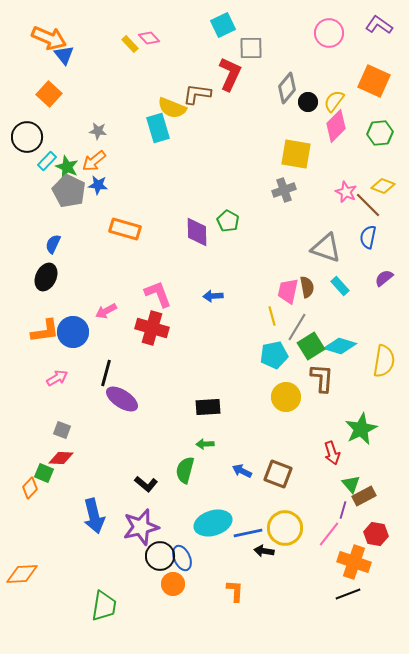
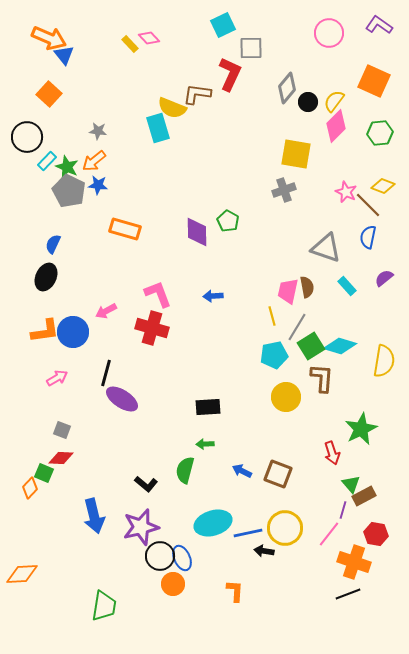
cyan rectangle at (340, 286): moved 7 px right
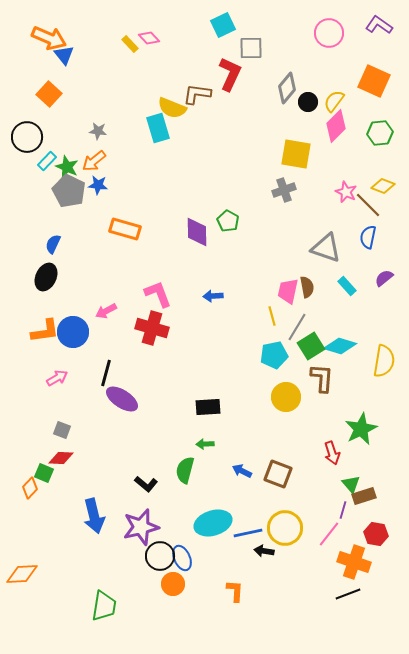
brown rectangle at (364, 496): rotated 10 degrees clockwise
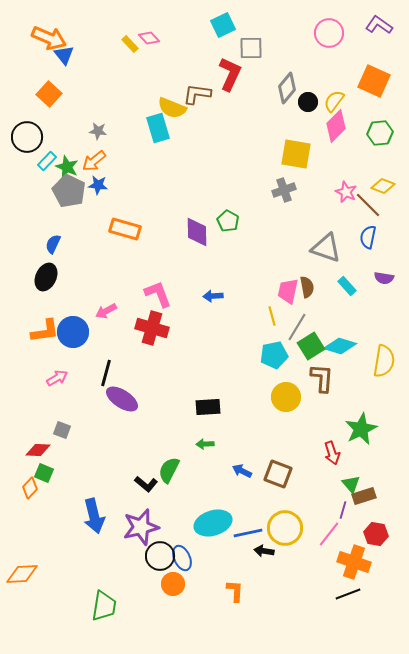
purple semicircle at (384, 278): rotated 132 degrees counterclockwise
red diamond at (61, 458): moved 23 px left, 8 px up
green semicircle at (185, 470): moved 16 px left; rotated 12 degrees clockwise
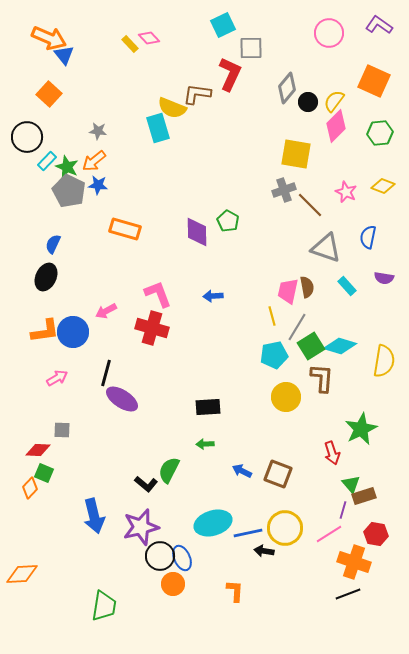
brown line at (368, 205): moved 58 px left
gray square at (62, 430): rotated 18 degrees counterclockwise
pink line at (329, 534): rotated 20 degrees clockwise
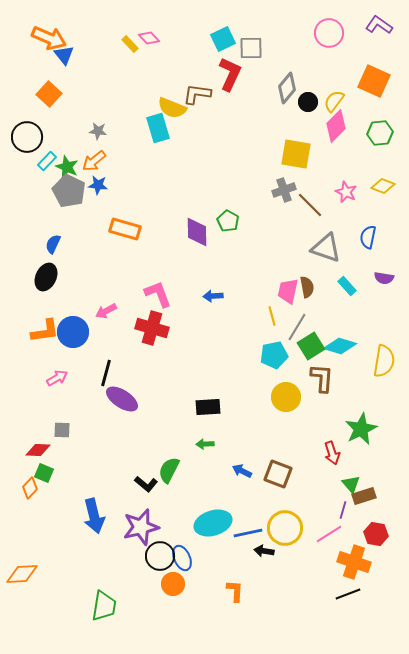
cyan square at (223, 25): moved 14 px down
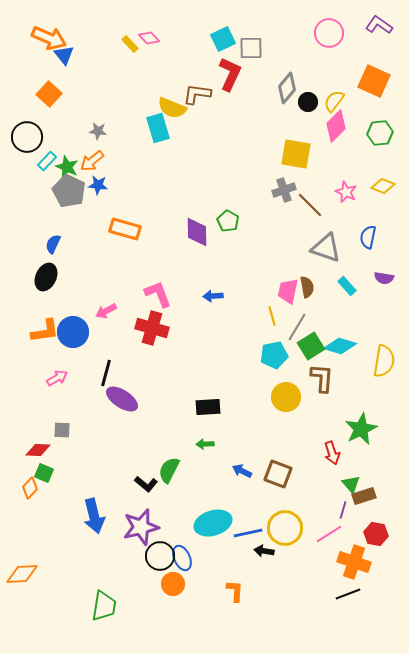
orange arrow at (94, 161): moved 2 px left
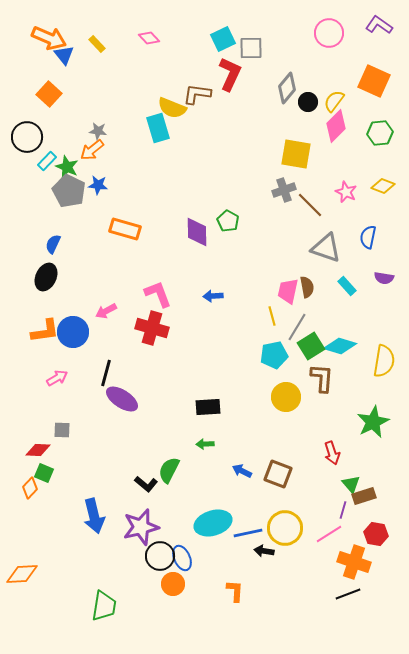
yellow rectangle at (130, 44): moved 33 px left
orange arrow at (92, 161): moved 11 px up
green star at (361, 429): moved 12 px right, 7 px up
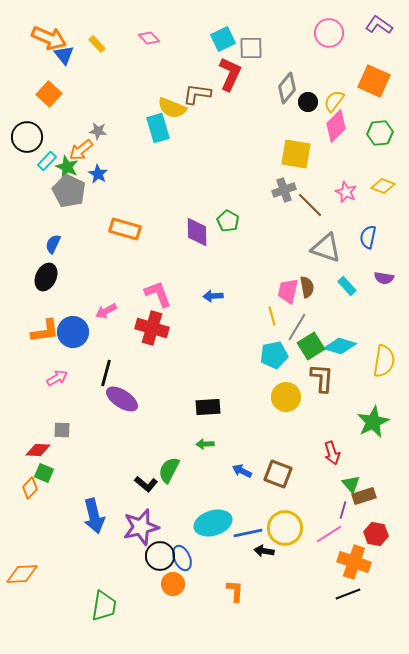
orange arrow at (92, 150): moved 11 px left
blue star at (98, 185): moved 11 px up; rotated 24 degrees clockwise
